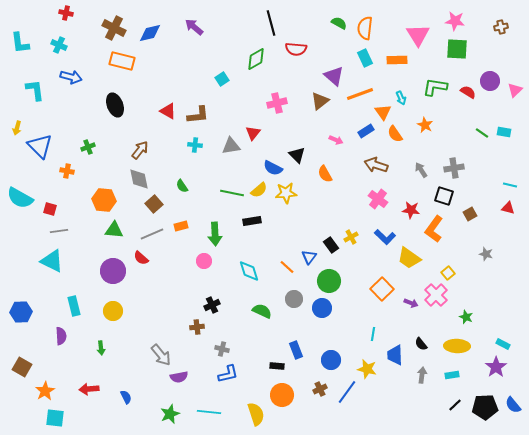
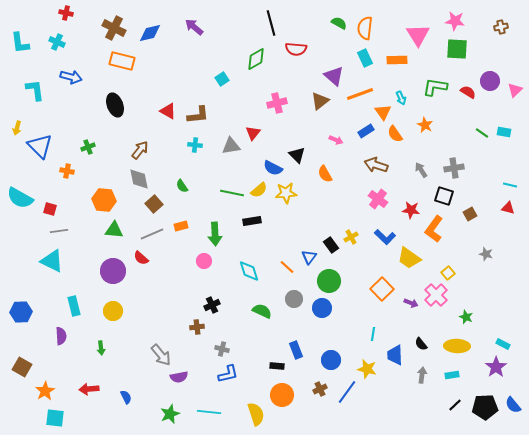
cyan cross at (59, 45): moved 2 px left, 3 px up
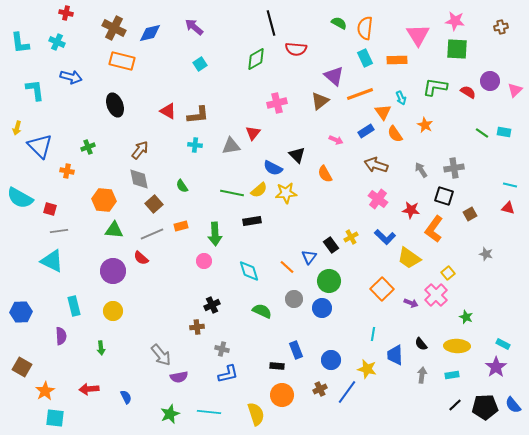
cyan square at (222, 79): moved 22 px left, 15 px up
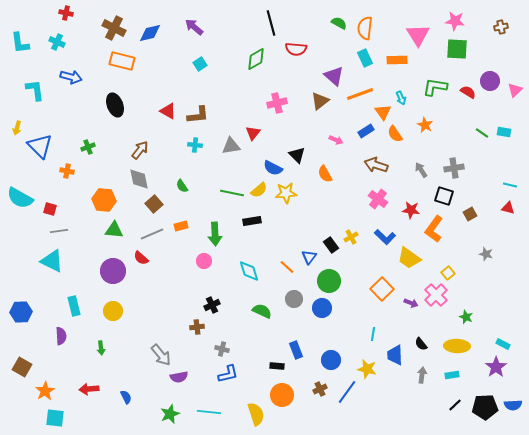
blue semicircle at (513, 405): rotated 54 degrees counterclockwise
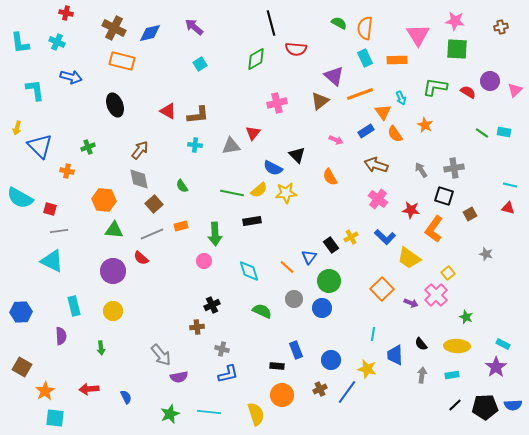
orange semicircle at (325, 174): moved 5 px right, 3 px down
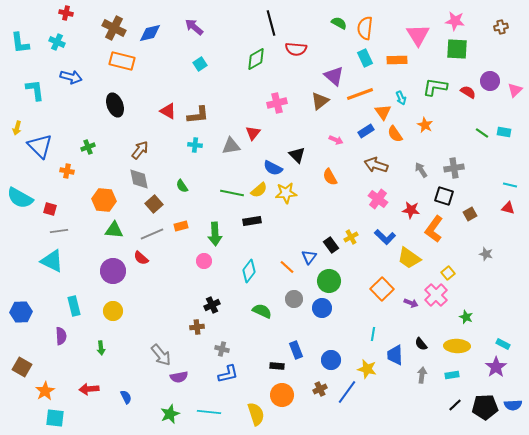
cyan diamond at (249, 271): rotated 55 degrees clockwise
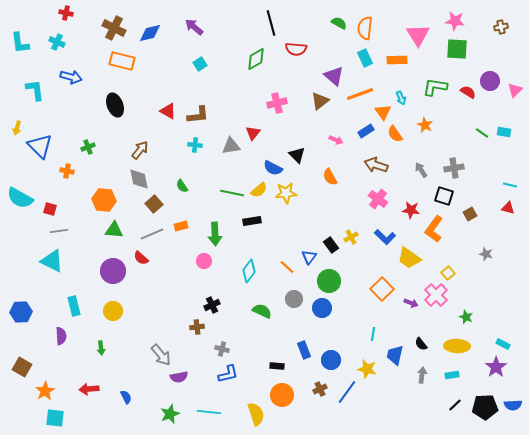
blue rectangle at (296, 350): moved 8 px right
blue trapezoid at (395, 355): rotated 15 degrees clockwise
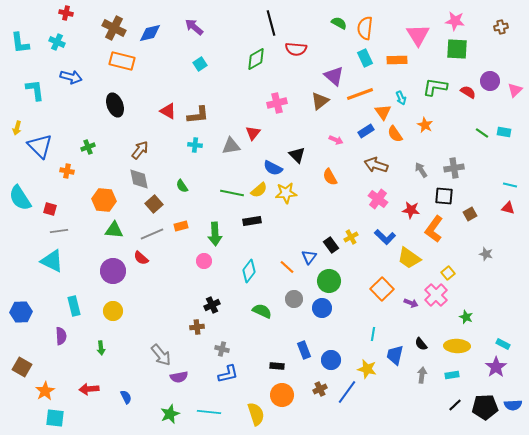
black square at (444, 196): rotated 12 degrees counterclockwise
cyan semicircle at (20, 198): rotated 28 degrees clockwise
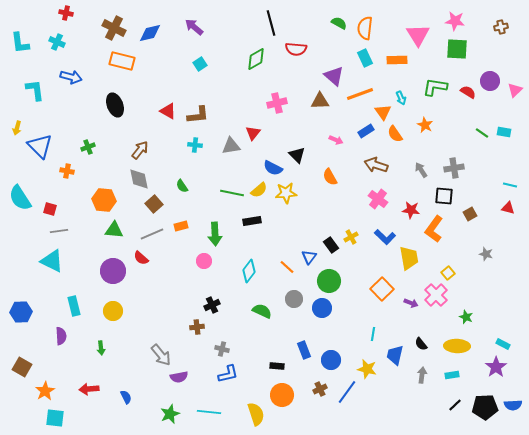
brown triangle at (320, 101): rotated 36 degrees clockwise
yellow trapezoid at (409, 258): rotated 135 degrees counterclockwise
